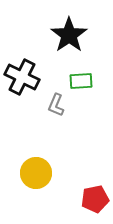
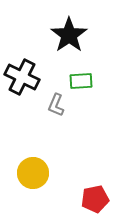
yellow circle: moved 3 px left
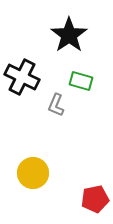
green rectangle: rotated 20 degrees clockwise
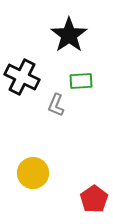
green rectangle: rotated 20 degrees counterclockwise
red pentagon: moved 1 px left; rotated 24 degrees counterclockwise
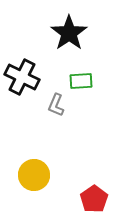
black star: moved 2 px up
yellow circle: moved 1 px right, 2 px down
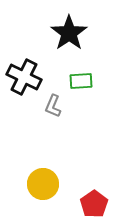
black cross: moved 2 px right
gray L-shape: moved 3 px left, 1 px down
yellow circle: moved 9 px right, 9 px down
red pentagon: moved 5 px down
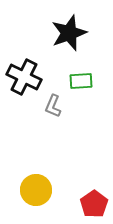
black star: rotated 15 degrees clockwise
yellow circle: moved 7 px left, 6 px down
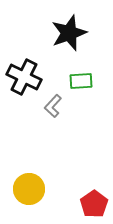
gray L-shape: rotated 20 degrees clockwise
yellow circle: moved 7 px left, 1 px up
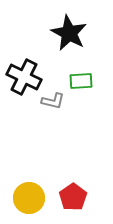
black star: rotated 24 degrees counterclockwise
gray L-shape: moved 5 px up; rotated 120 degrees counterclockwise
yellow circle: moved 9 px down
red pentagon: moved 21 px left, 7 px up
